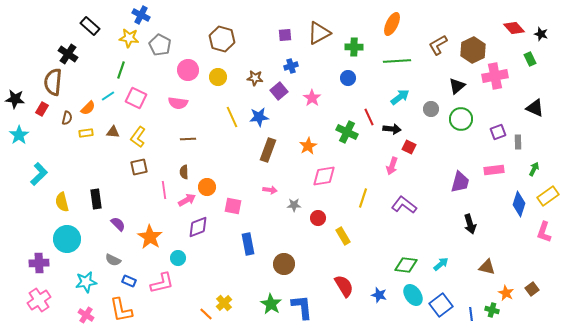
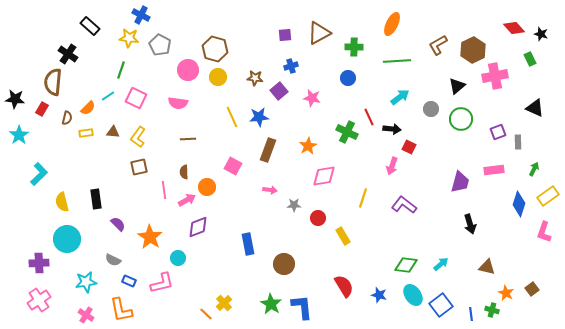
brown hexagon at (222, 39): moved 7 px left, 10 px down
pink star at (312, 98): rotated 24 degrees counterclockwise
pink square at (233, 206): moved 40 px up; rotated 18 degrees clockwise
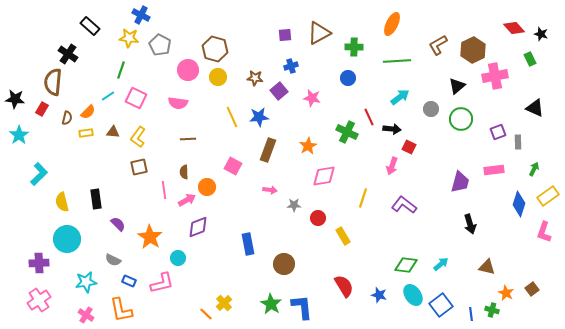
orange semicircle at (88, 108): moved 4 px down
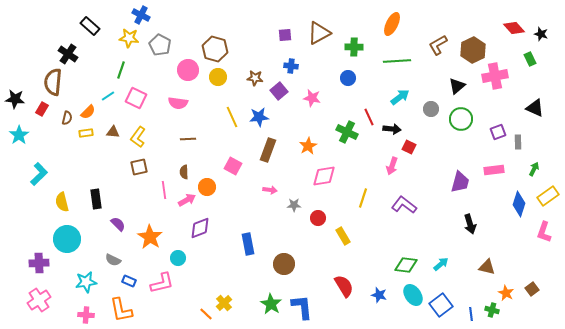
blue cross at (291, 66): rotated 24 degrees clockwise
purple diamond at (198, 227): moved 2 px right, 1 px down
pink cross at (86, 315): rotated 28 degrees counterclockwise
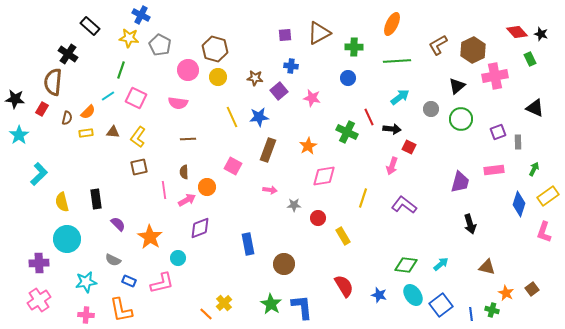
red diamond at (514, 28): moved 3 px right, 4 px down
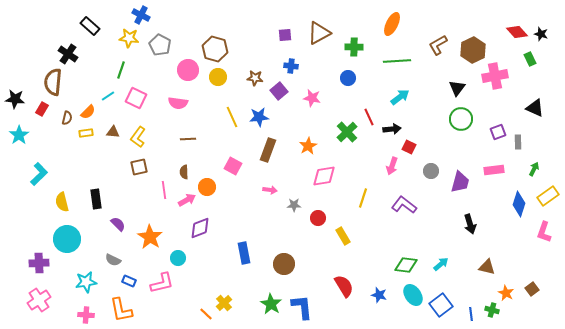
black triangle at (457, 86): moved 2 px down; rotated 12 degrees counterclockwise
gray circle at (431, 109): moved 62 px down
black arrow at (392, 129): rotated 12 degrees counterclockwise
green cross at (347, 132): rotated 20 degrees clockwise
blue rectangle at (248, 244): moved 4 px left, 9 px down
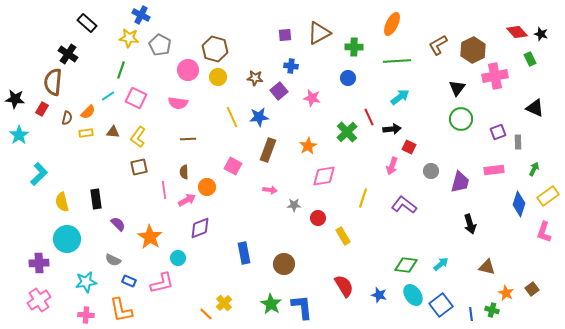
black rectangle at (90, 26): moved 3 px left, 3 px up
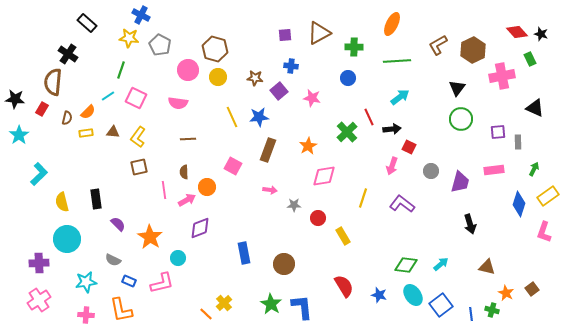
pink cross at (495, 76): moved 7 px right
purple square at (498, 132): rotated 14 degrees clockwise
purple L-shape at (404, 205): moved 2 px left, 1 px up
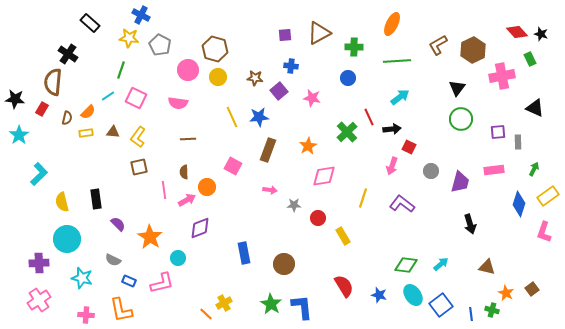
black rectangle at (87, 23): moved 3 px right
cyan star at (86, 282): moved 4 px left, 4 px up; rotated 25 degrees clockwise
yellow cross at (224, 303): rotated 14 degrees clockwise
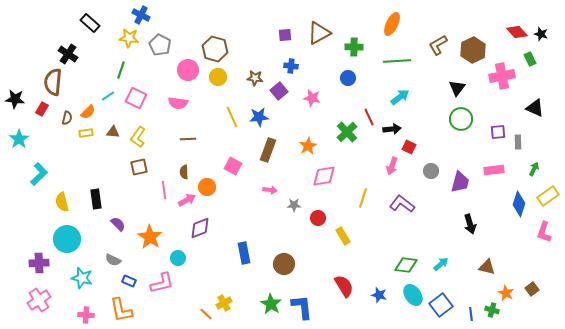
cyan star at (19, 135): moved 4 px down
